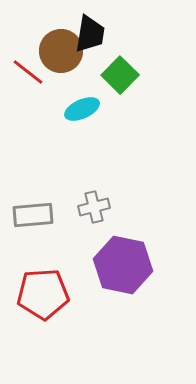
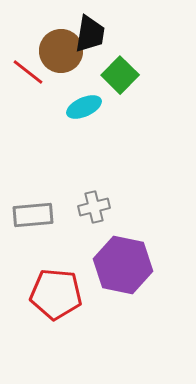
cyan ellipse: moved 2 px right, 2 px up
red pentagon: moved 13 px right; rotated 9 degrees clockwise
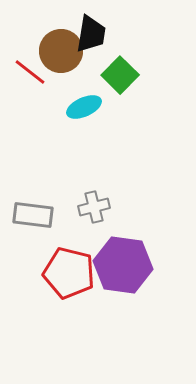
black trapezoid: moved 1 px right
red line: moved 2 px right
gray rectangle: rotated 12 degrees clockwise
purple hexagon: rotated 4 degrees counterclockwise
red pentagon: moved 13 px right, 21 px up; rotated 9 degrees clockwise
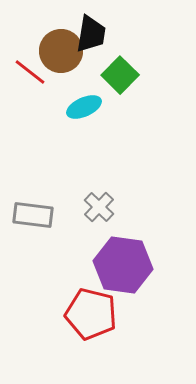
gray cross: moved 5 px right; rotated 32 degrees counterclockwise
red pentagon: moved 22 px right, 41 px down
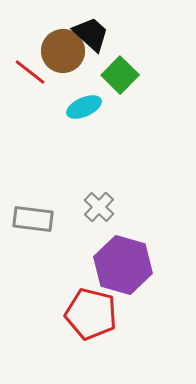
black trapezoid: rotated 57 degrees counterclockwise
brown circle: moved 2 px right
gray rectangle: moved 4 px down
purple hexagon: rotated 8 degrees clockwise
